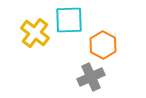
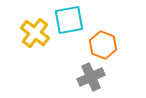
cyan square: rotated 8 degrees counterclockwise
orange hexagon: rotated 8 degrees counterclockwise
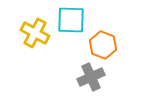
cyan square: moved 2 px right; rotated 12 degrees clockwise
yellow cross: rotated 8 degrees counterclockwise
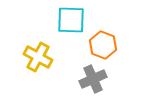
yellow cross: moved 3 px right, 24 px down
gray cross: moved 2 px right, 2 px down
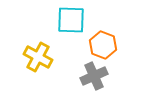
gray cross: moved 1 px right, 3 px up
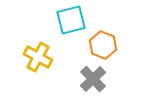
cyan square: rotated 16 degrees counterclockwise
gray cross: moved 1 px left, 3 px down; rotated 20 degrees counterclockwise
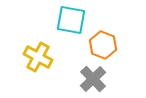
cyan square: rotated 24 degrees clockwise
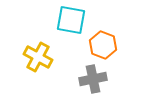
gray cross: rotated 32 degrees clockwise
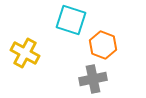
cyan square: rotated 8 degrees clockwise
yellow cross: moved 13 px left, 4 px up
